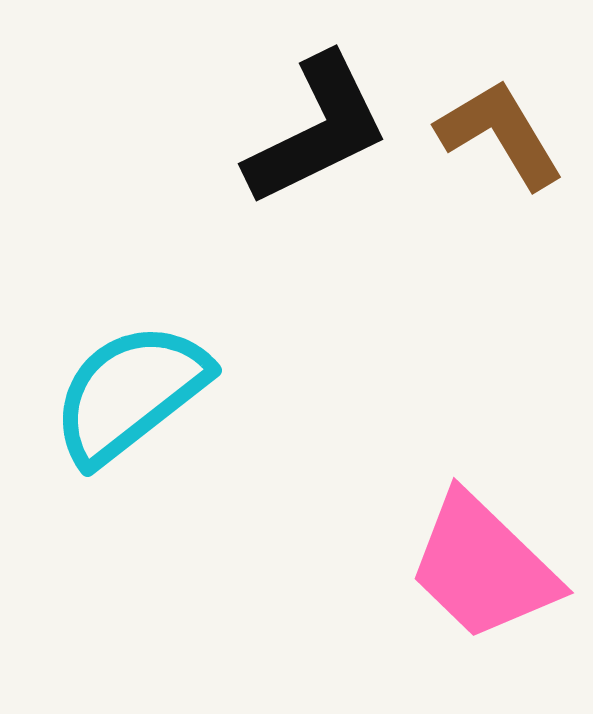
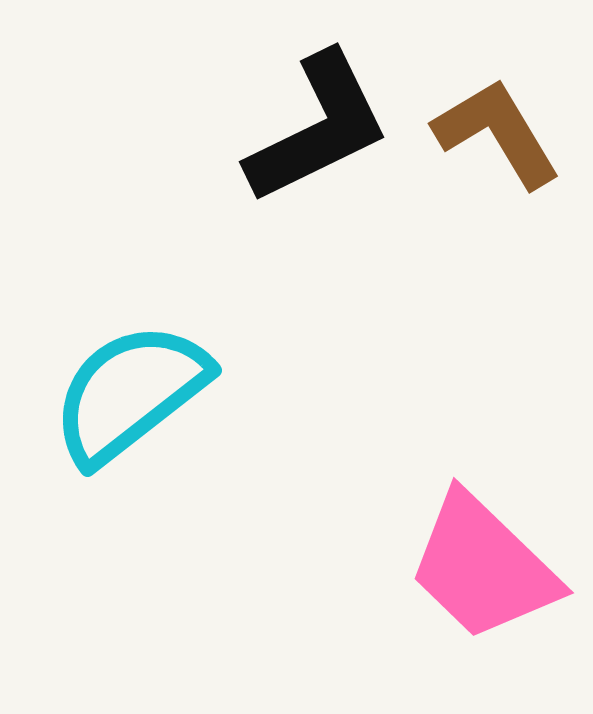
black L-shape: moved 1 px right, 2 px up
brown L-shape: moved 3 px left, 1 px up
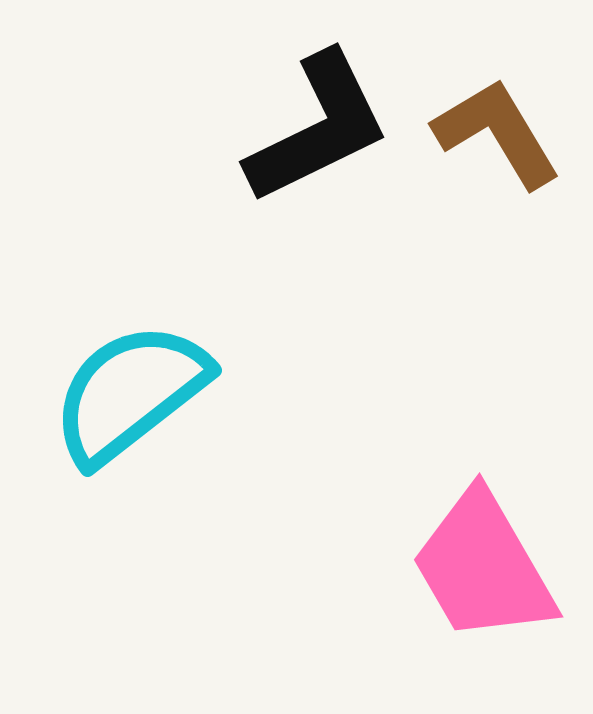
pink trapezoid: rotated 16 degrees clockwise
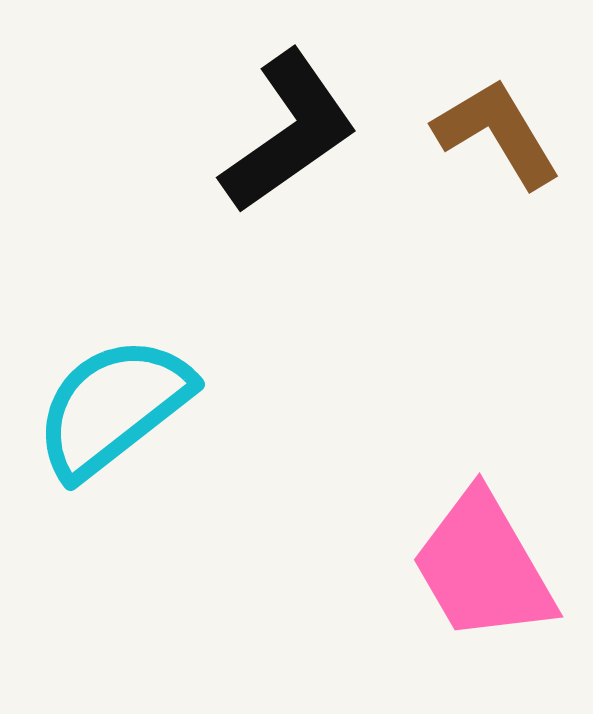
black L-shape: moved 29 px left, 4 px down; rotated 9 degrees counterclockwise
cyan semicircle: moved 17 px left, 14 px down
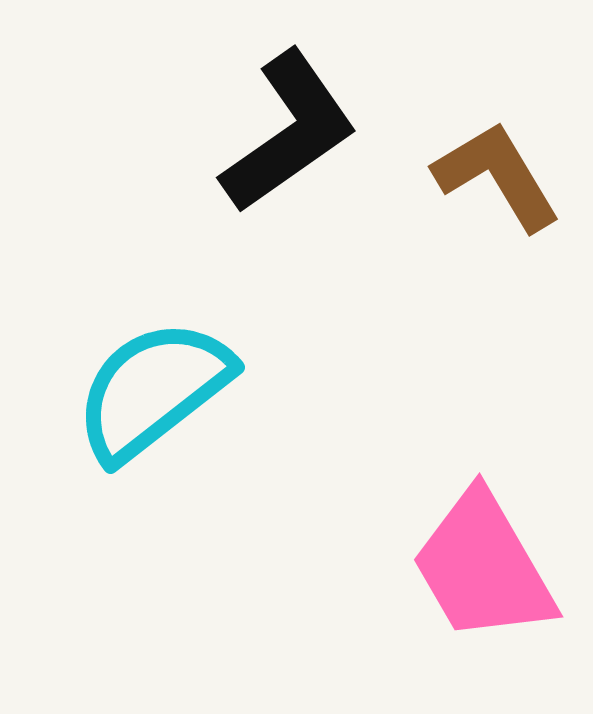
brown L-shape: moved 43 px down
cyan semicircle: moved 40 px right, 17 px up
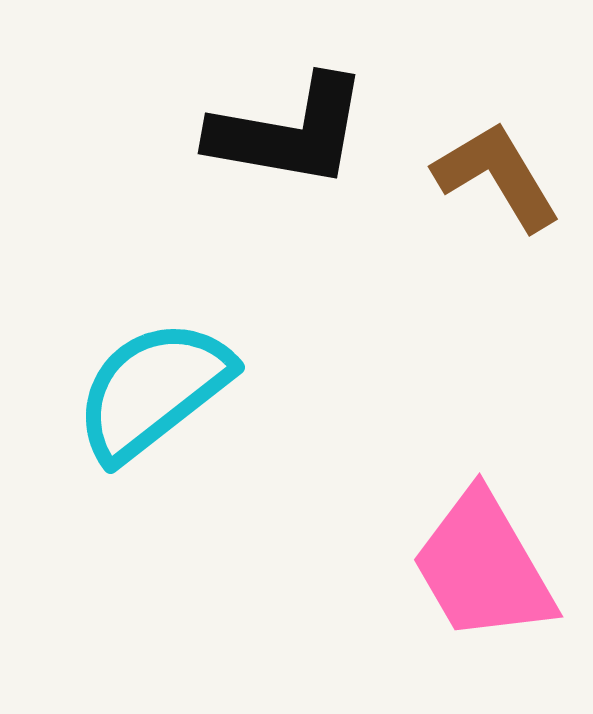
black L-shape: rotated 45 degrees clockwise
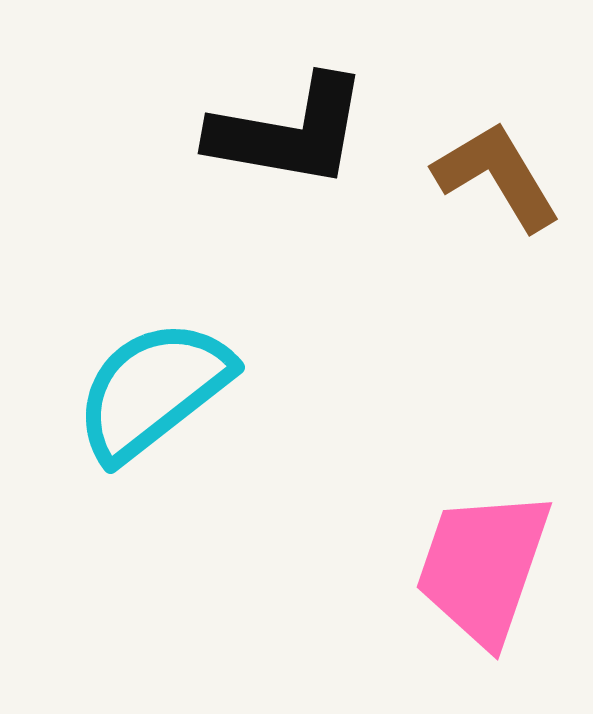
pink trapezoid: rotated 49 degrees clockwise
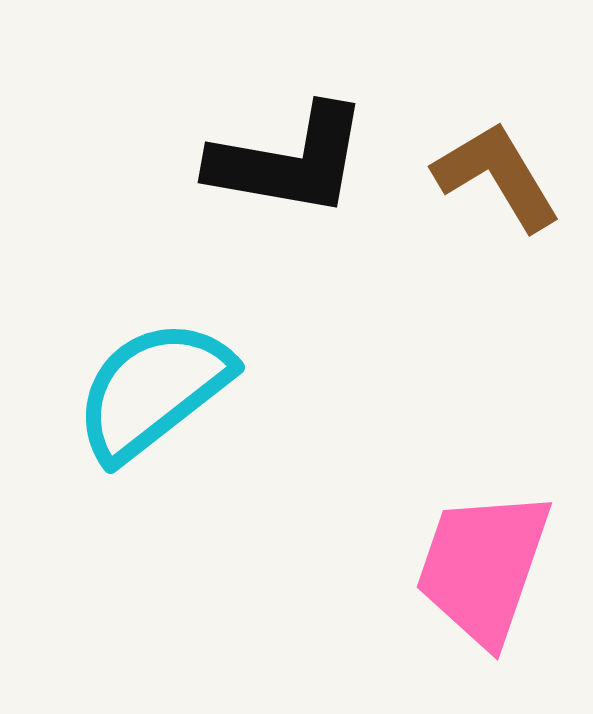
black L-shape: moved 29 px down
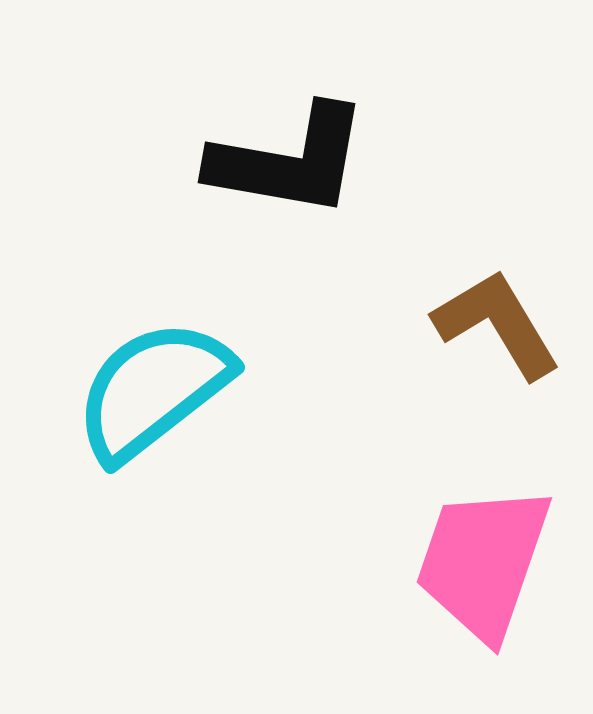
brown L-shape: moved 148 px down
pink trapezoid: moved 5 px up
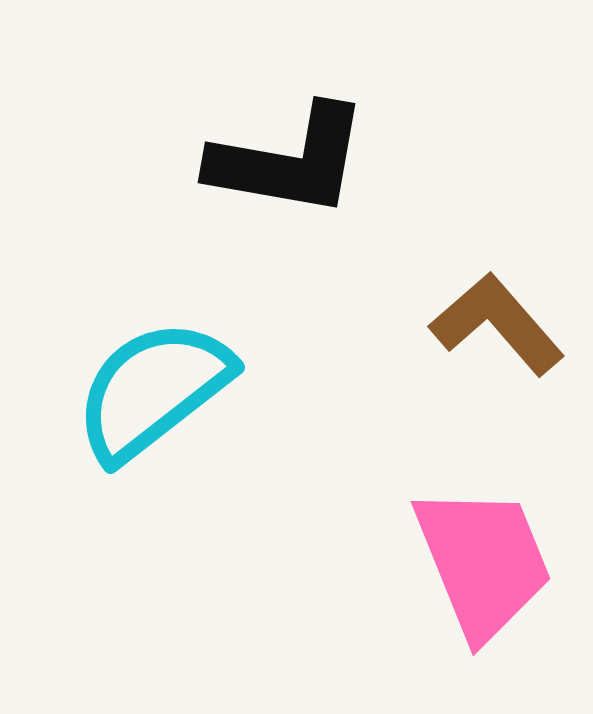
brown L-shape: rotated 10 degrees counterclockwise
pink trapezoid: rotated 139 degrees clockwise
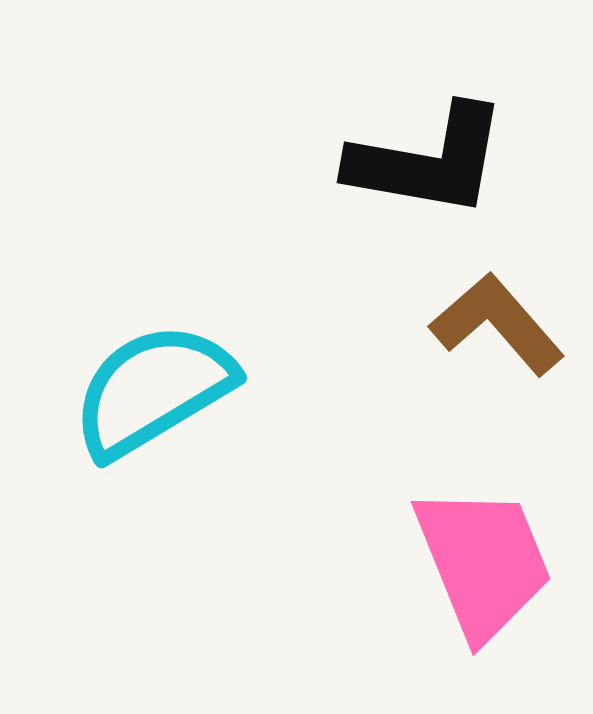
black L-shape: moved 139 px right
cyan semicircle: rotated 7 degrees clockwise
